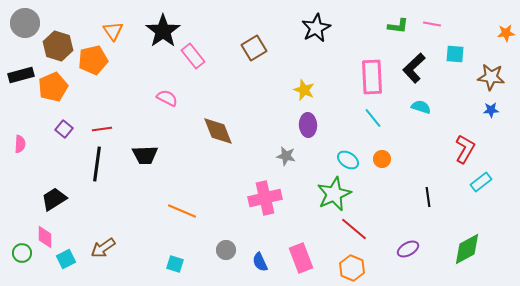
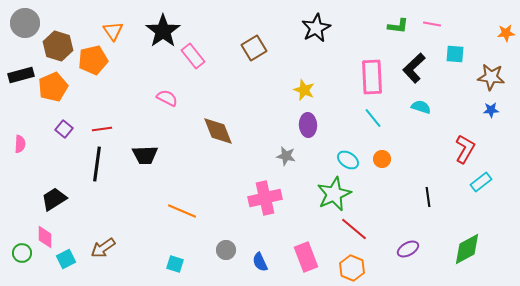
pink rectangle at (301, 258): moved 5 px right, 1 px up
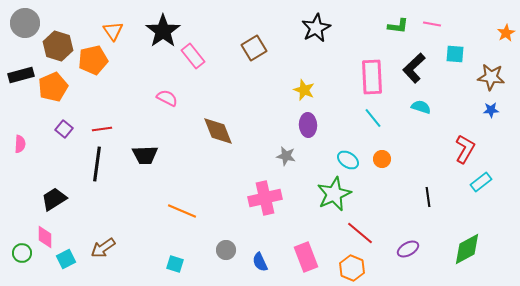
orange star at (506, 33): rotated 24 degrees counterclockwise
red line at (354, 229): moved 6 px right, 4 px down
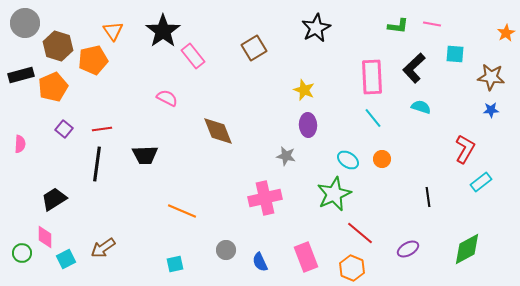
cyan square at (175, 264): rotated 30 degrees counterclockwise
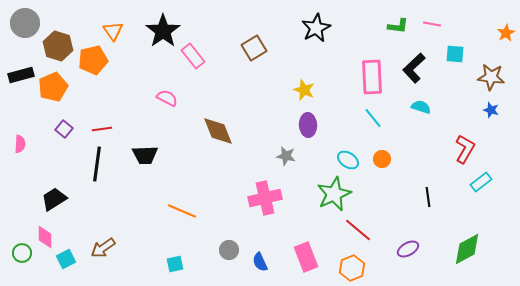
blue star at (491, 110): rotated 21 degrees clockwise
red line at (360, 233): moved 2 px left, 3 px up
gray circle at (226, 250): moved 3 px right
orange hexagon at (352, 268): rotated 15 degrees clockwise
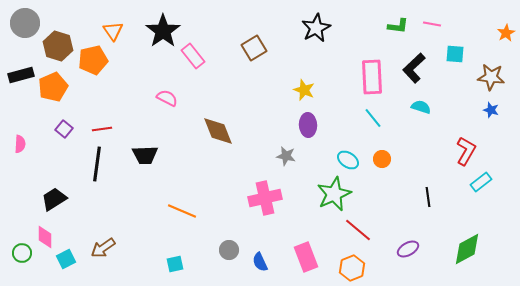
red L-shape at (465, 149): moved 1 px right, 2 px down
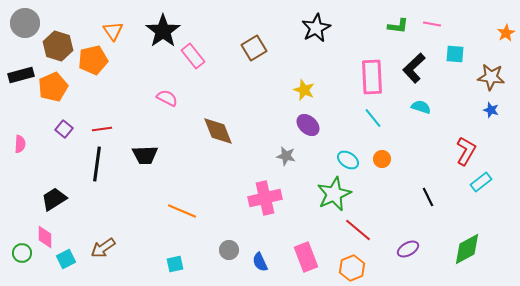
purple ellipse at (308, 125): rotated 45 degrees counterclockwise
black line at (428, 197): rotated 18 degrees counterclockwise
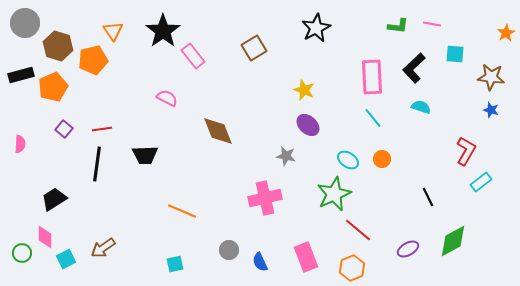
green diamond at (467, 249): moved 14 px left, 8 px up
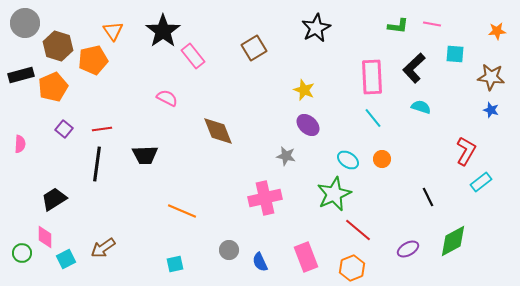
orange star at (506, 33): moved 9 px left, 2 px up; rotated 24 degrees clockwise
